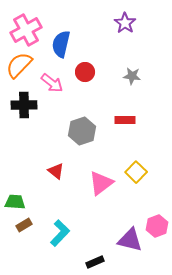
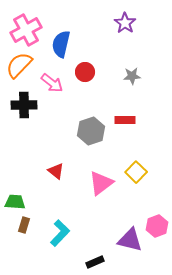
gray star: rotated 12 degrees counterclockwise
gray hexagon: moved 9 px right
brown rectangle: rotated 42 degrees counterclockwise
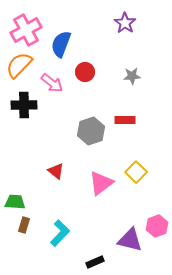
blue semicircle: rotated 8 degrees clockwise
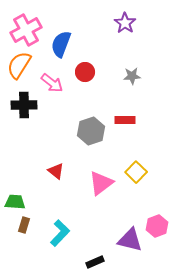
orange semicircle: rotated 12 degrees counterclockwise
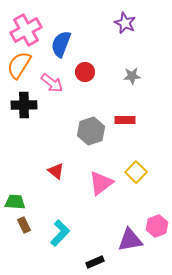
purple star: rotated 10 degrees counterclockwise
brown rectangle: rotated 42 degrees counterclockwise
purple triangle: rotated 24 degrees counterclockwise
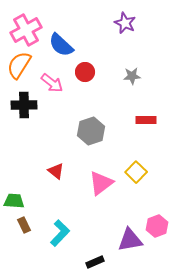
blue semicircle: moved 1 px down; rotated 68 degrees counterclockwise
red rectangle: moved 21 px right
green trapezoid: moved 1 px left, 1 px up
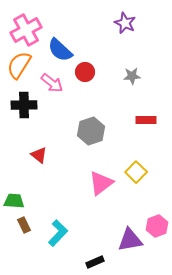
blue semicircle: moved 1 px left, 5 px down
red triangle: moved 17 px left, 16 px up
cyan L-shape: moved 2 px left
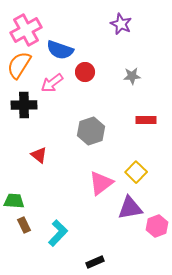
purple star: moved 4 px left, 1 px down
blue semicircle: rotated 24 degrees counterclockwise
pink arrow: rotated 105 degrees clockwise
purple triangle: moved 32 px up
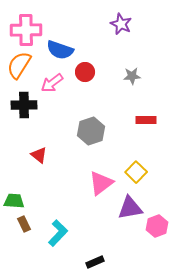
pink cross: rotated 28 degrees clockwise
brown rectangle: moved 1 px up
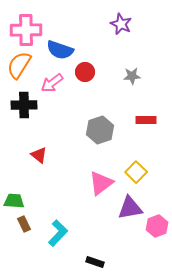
gray hexagon: moved 9 px right, 1 px up
black rectangle: rotated 42 degrees clockwise
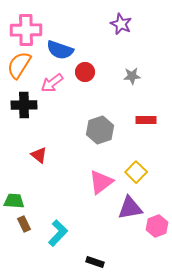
pink triangle: moved 1 px up
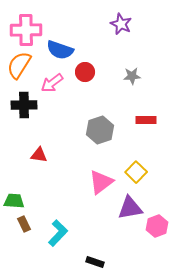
red triangle: rotated 30 degrees counterclockwise
